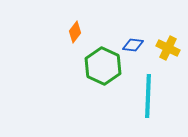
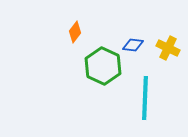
cyan line: moved 3 px left, 2 px down
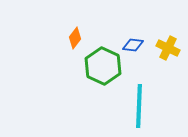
orange diamond: moved 6 px down
cyan line: moved 6 px left, 8 px down
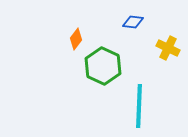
orange diamond: moved 1 px right, 1 px down
blue diamond: moved 23 px up
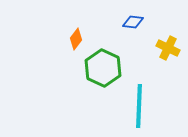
green hexagon: moved 2 px down
